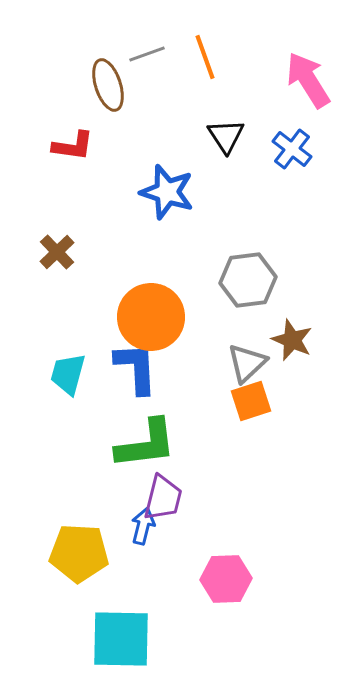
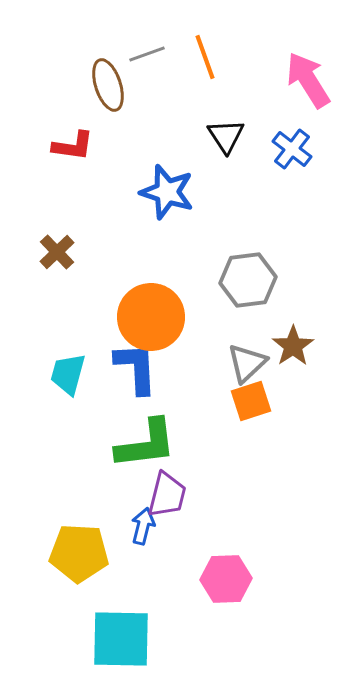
brown star: moved 1 px right, 6 px down; rotated 15 degrees clockwise
purple trapezoid: moved 4 px right, 3 px up
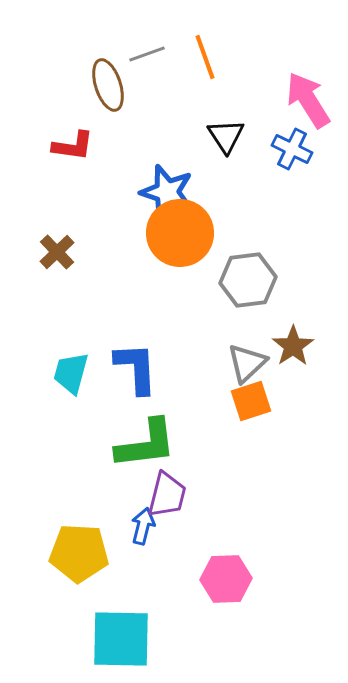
pink arrow: moved 20 px down
blue cross: rotated 12 degrees counterclockwise
orange circle: moved 29 px right, 84 px up
cyan trapezoid: moved 3 px right, 1 px up
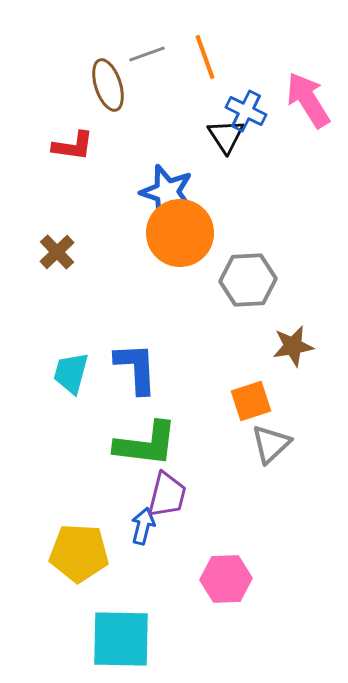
blue cross: moved 46 px left, 38 px up
gray hexagon: rotated 4 degrees clockwise
brown star: rotated 24 degrees clockwise
gray triangle: moved 24 px right, 81 px down
green L-shape: rotated 14 degrees clockwise
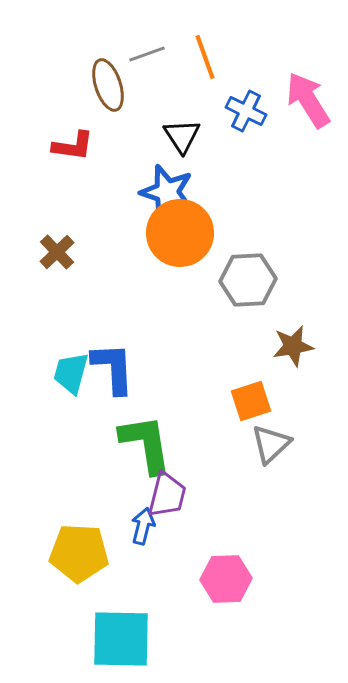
black triangle: moved 44 px left
blue L-shape: moved 23 px left
green L-shape: rotated 106 degrees counterclockwise
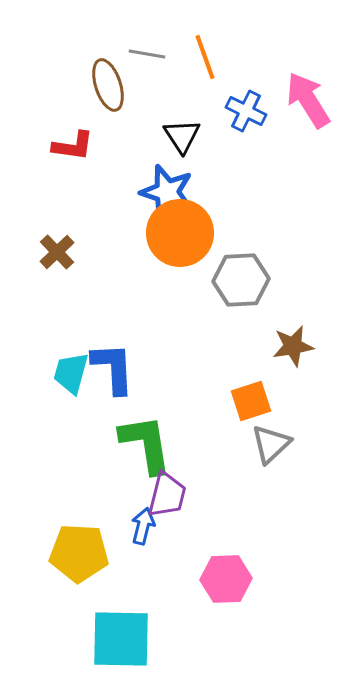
gray line: rotated 30 degrees clockwise
gray hexagon: moved 7 px left
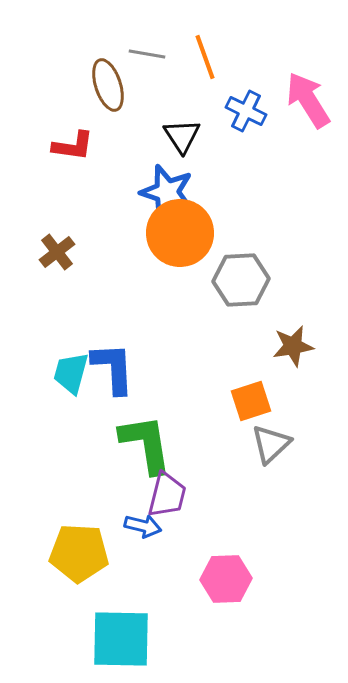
brown cross: rotated 6 degrees clockwise
blue arrow: rotated 90 degrees clockwise
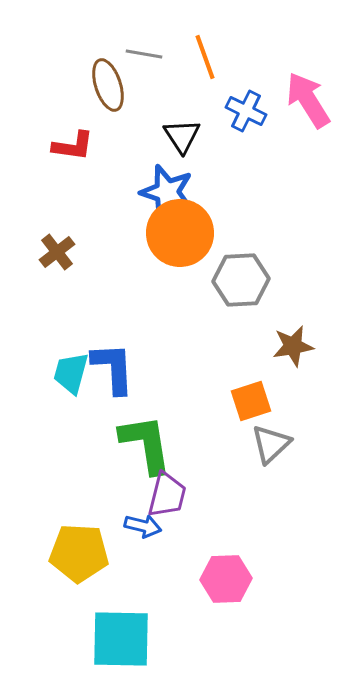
gray line: moved 3 px left
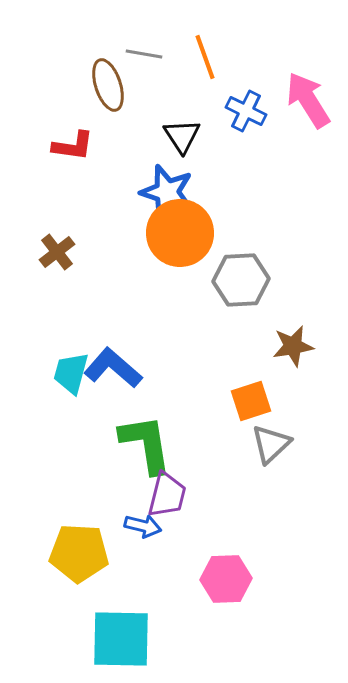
blue L-shape: rotated 46 degrees counterclockwise
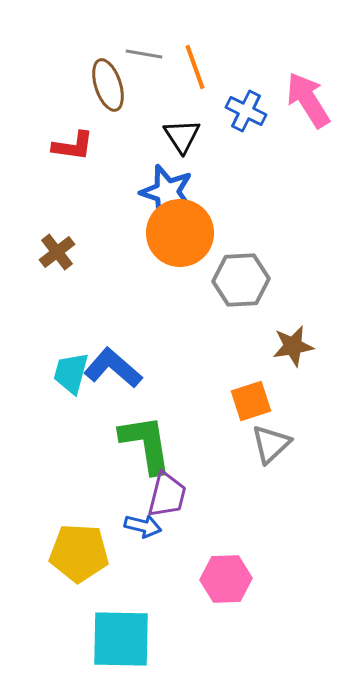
orange line: moved 10 px left, 10 px down
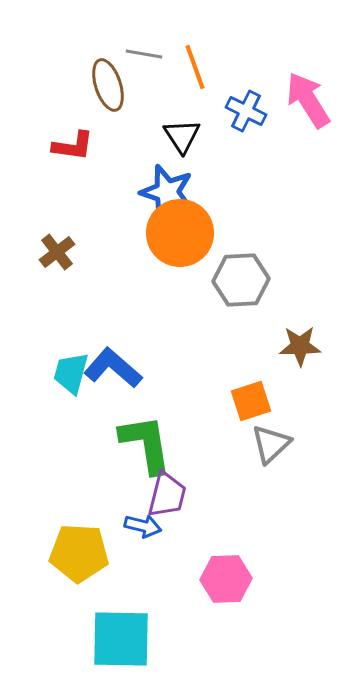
brown star: moved 7 px right; rotated 9 degrees clockwise
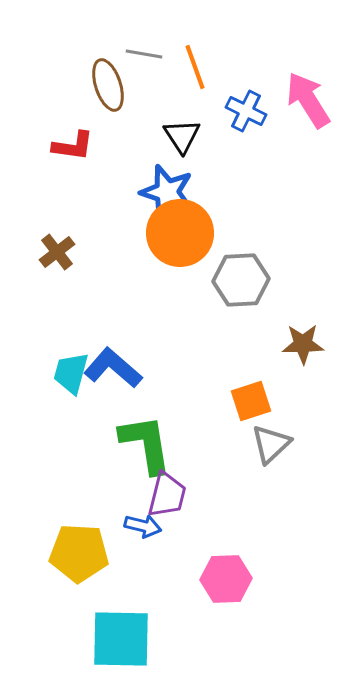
brown star: moved 3 px right, 2 px up
